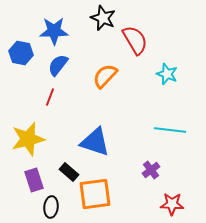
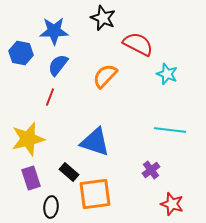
red semicircle: moved 3 px right, 4 px down; rotated 32 degrees counterclockwise
purple rectangle: moved 3 px left, 2 px up
red star: rotated 15 degrees clockwise
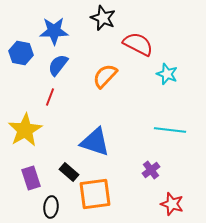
yellow star: moved 3 px left, 9 px up; rotated 16 degrees counterclockwise
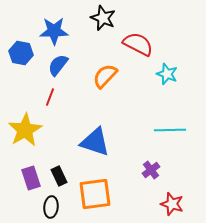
cyan line: rotated 8 degrees counterclockwise
black rectangle: moved 10 px left, 4 px down; rotated 24 degrees clockwise
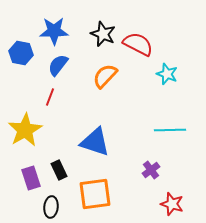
black star: moved 16 px down
black rectangle: moved 6 px up
